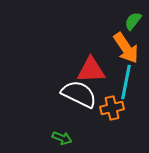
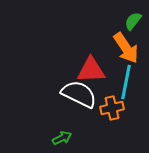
green arrow: rotated 48 degrees counterclockwise
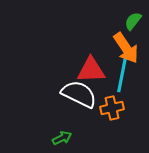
cyan line: moved 4 px left, 7 px up
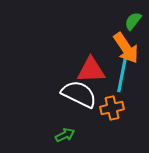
green arrow: moved 3 px right, 3 px up
